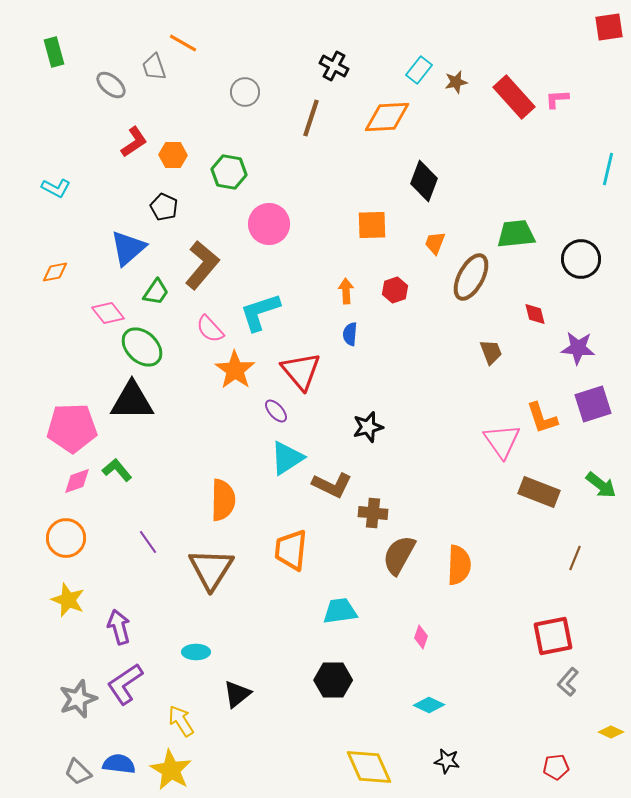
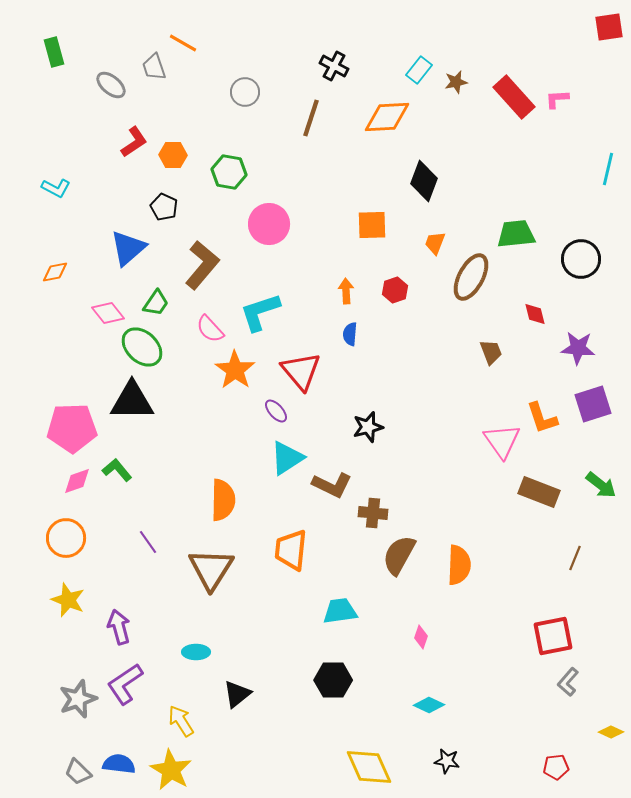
green trapezoid at (156, 292): moved 11 px down
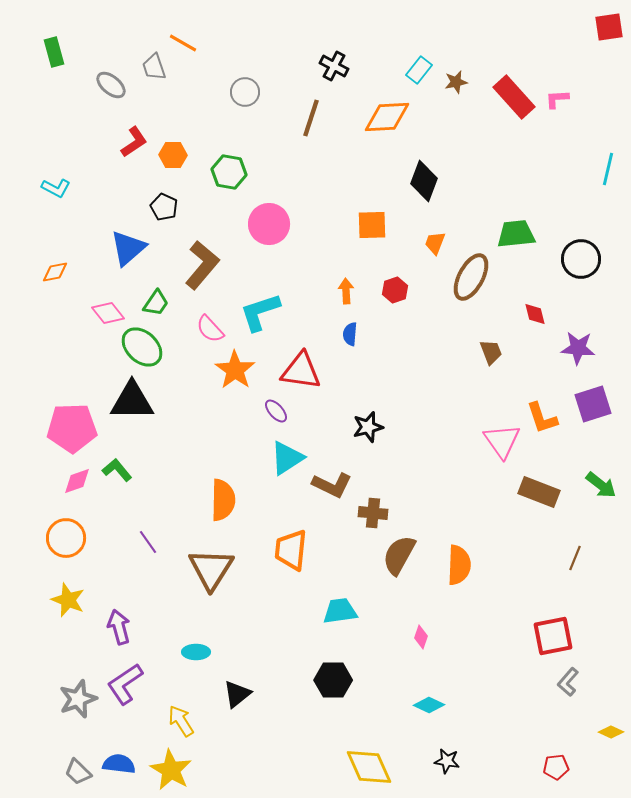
red triangle at (301, 371): rotated 42 degrees counterclockwise
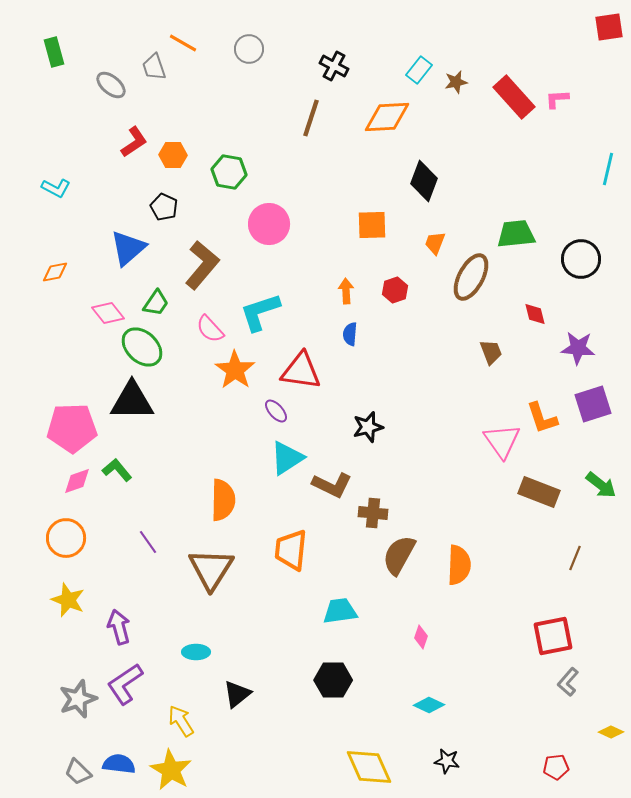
gray circle at (245, 92): moved 4 px right, 43 px up
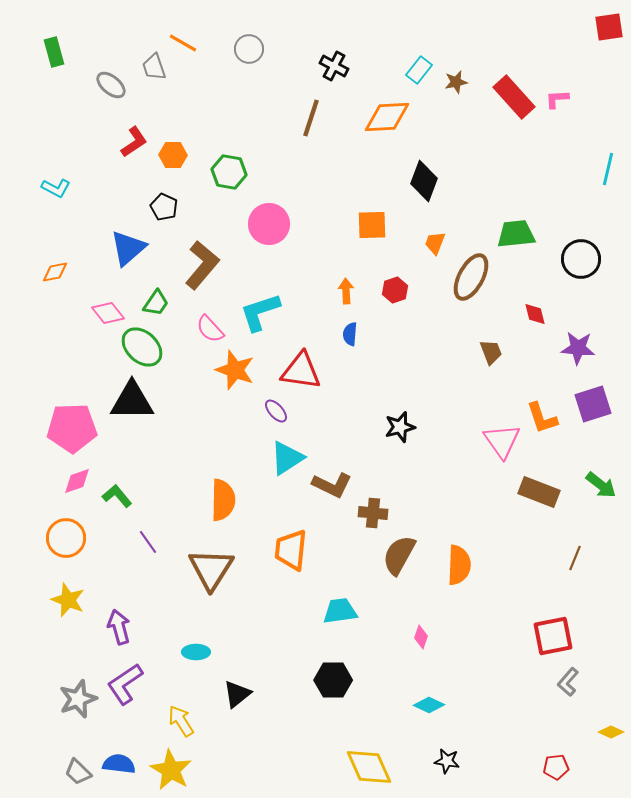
orange star at (235, 370): rotated 15 degrees counterclockwise
black star at (368, 427): moved 32 px right
green L-shape at (117, 470): moved 26 px down
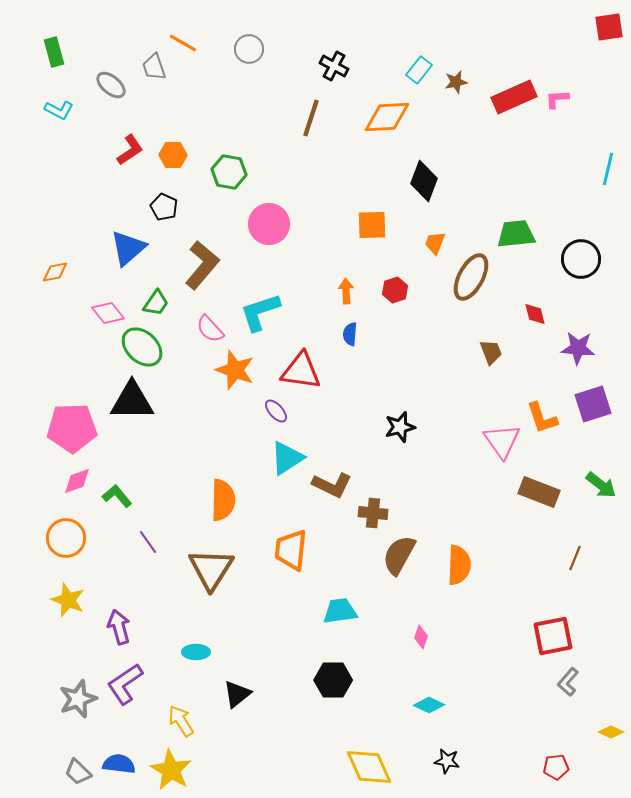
red rectangle at (514, 97): rotated 72 degrees counterclockwise
red L-shape at (134, 142): moved 4 px left, 8 px down
cyan L-shape at (56, 188): moved 3 px right, 78 px up
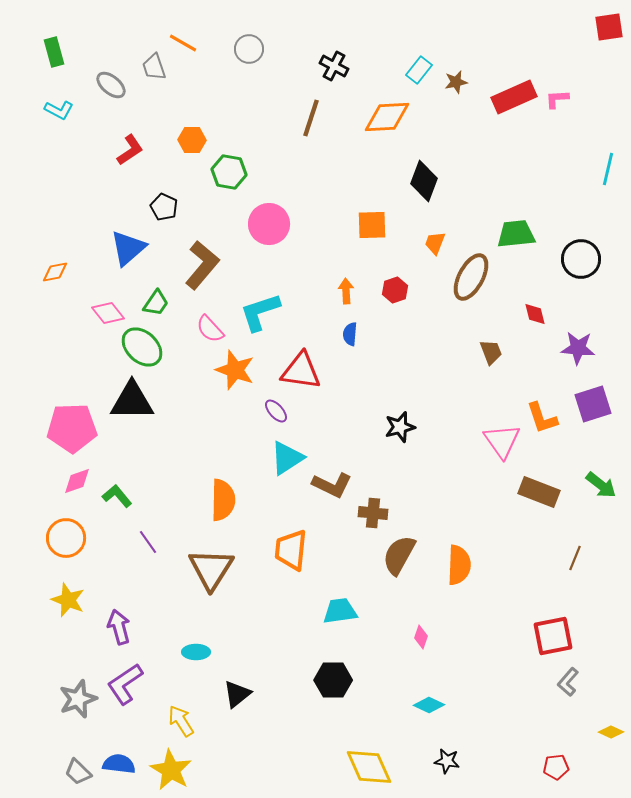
orange hexagon at (173, 155): moved 19 px right, 15 px up
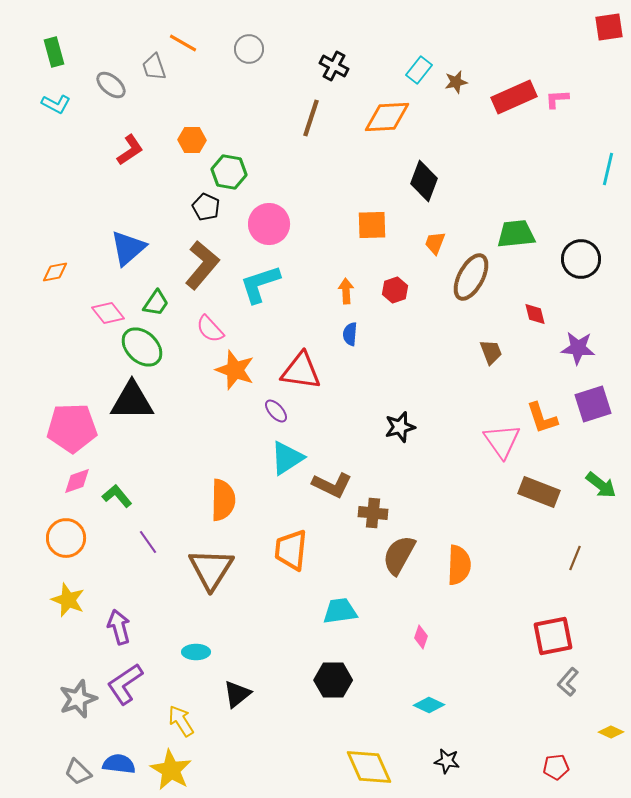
cyan L-shape at (59, 110): moved 3 px left, 6 px up
black pentagon at (164, 207): moved 42 px right
cyan L-shape at (260, 312): moved 28 px up
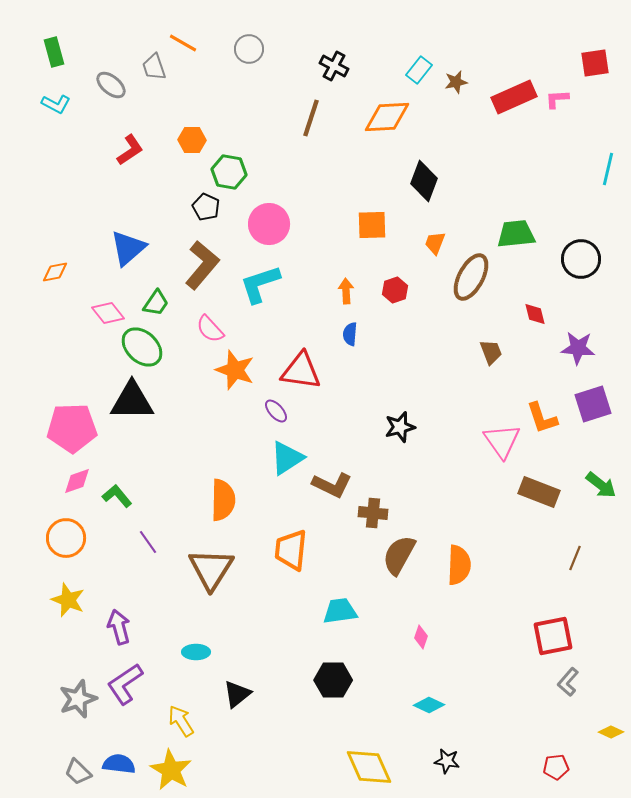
red square at (609, 27): moved 14 px left, 36 px down
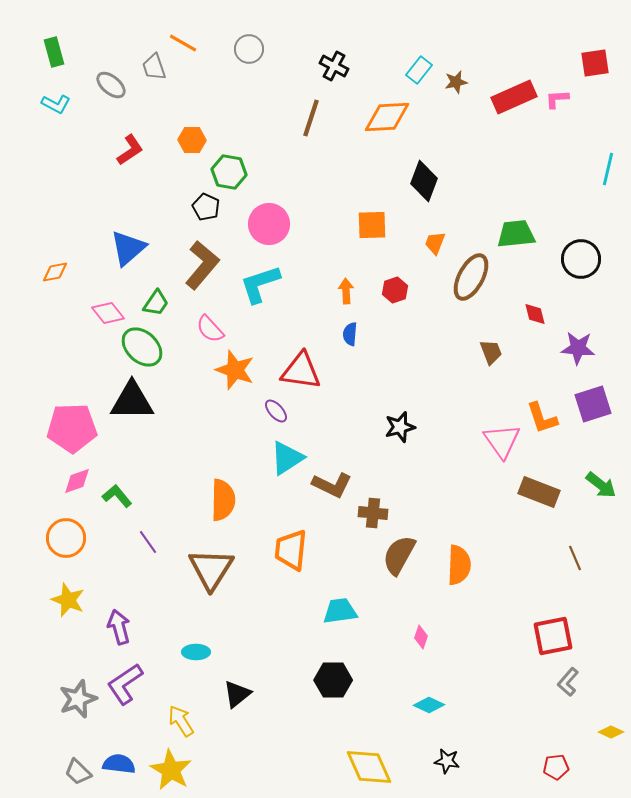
brown line at (575, 558): rotated 45 degrees counterclockwise
